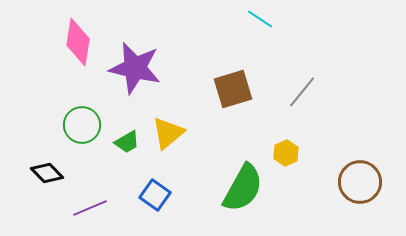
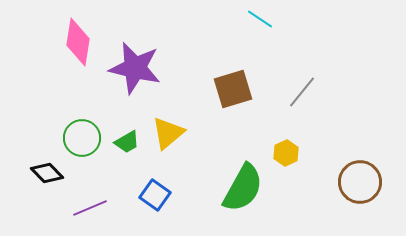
green circle: moved 13 px down
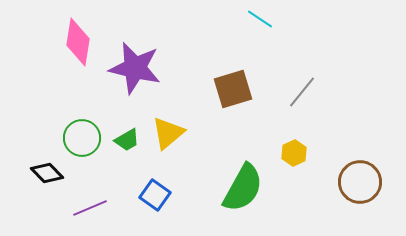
green trapezoid: moved 2 px up
yellow hexagon: moved 8 px right
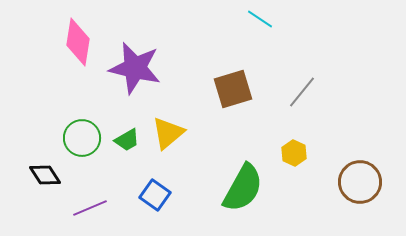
yellow hexagon: rotated 10 degrees counterclockwise
black diamond: moved 2 px left, 2 px down; rotated 12 degrees clockwise
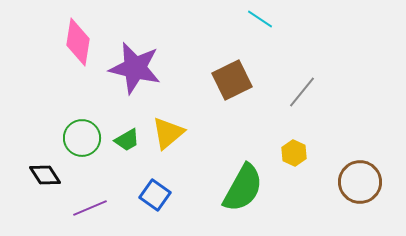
brown square: moved 1 px left, 9 px up; rotated 9 degrees counterclockwise
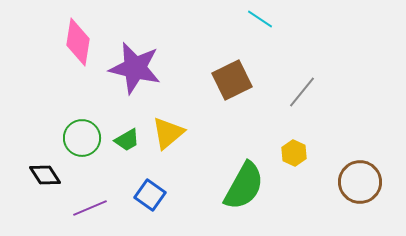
green semicircle: moved 1 px right, 2 px up
blue square: moved 5 px left
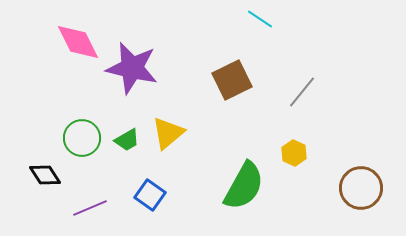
pink diamond: rotated 36 degrees counterclockwise
purple star: moved 3 px left
brown circle: moved 1 px right, 6 px down
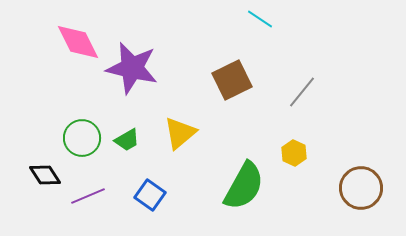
yellow triangle: moved 12 px right
purple line: moved 2 px left, 12 px up
